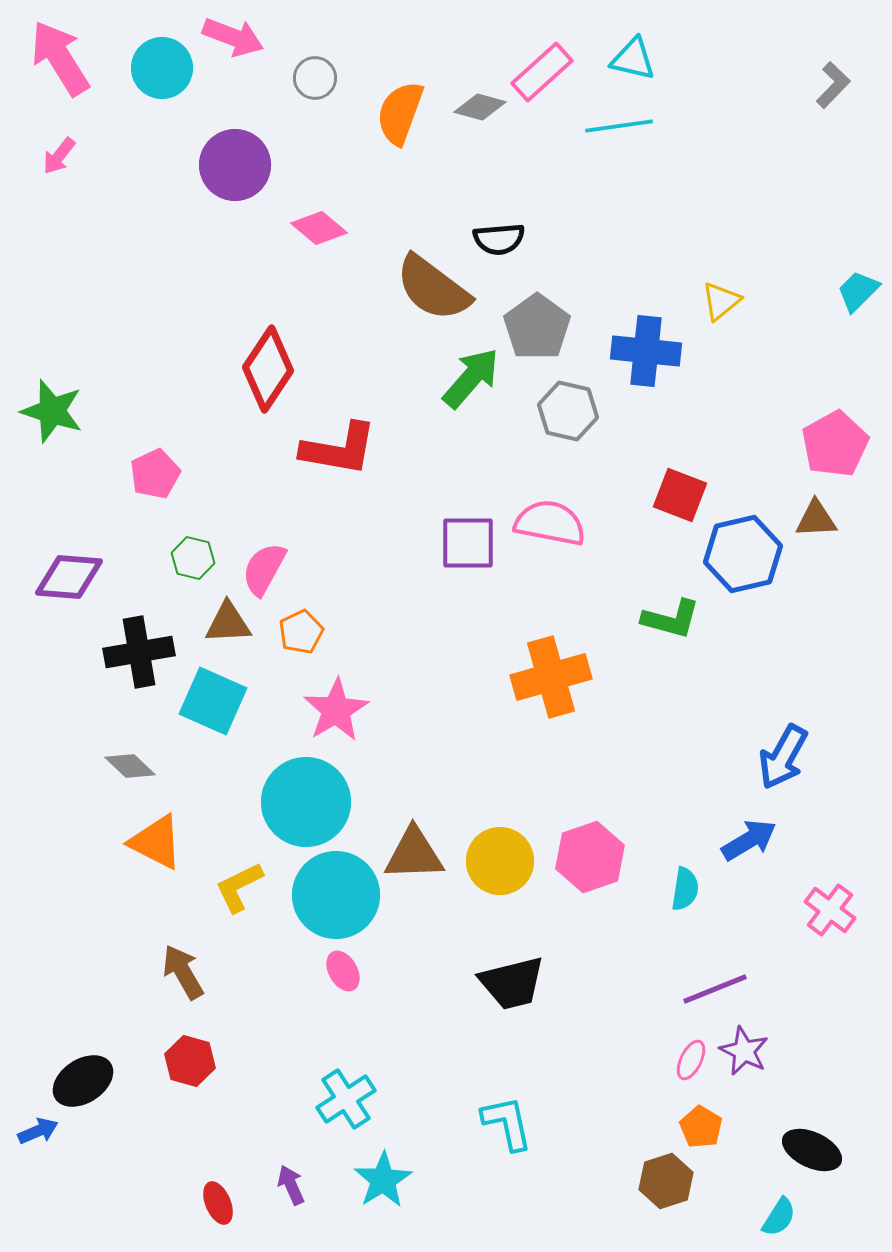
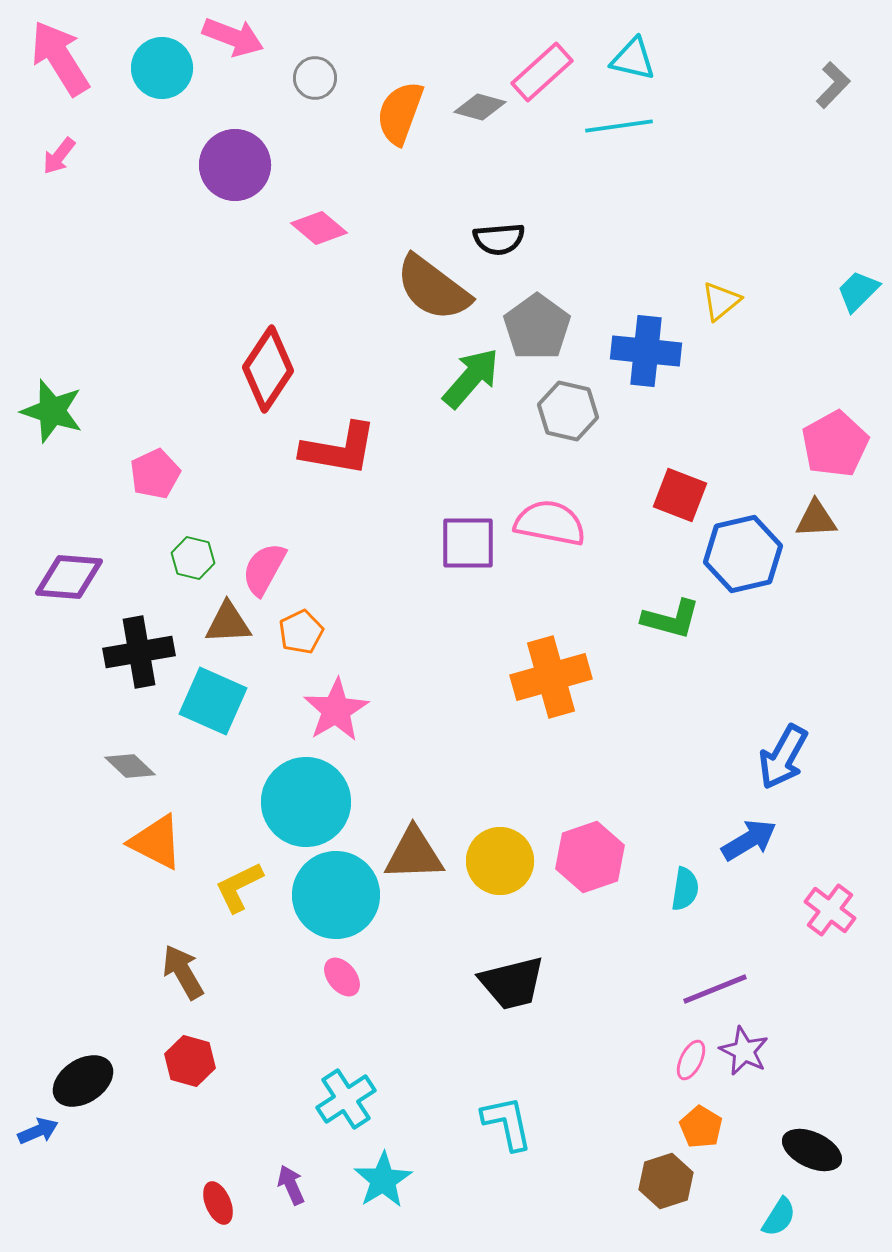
pink ellipse at (343, 971): moved 1 px left, 6 px down; rotated 9 degrees counterclockwise
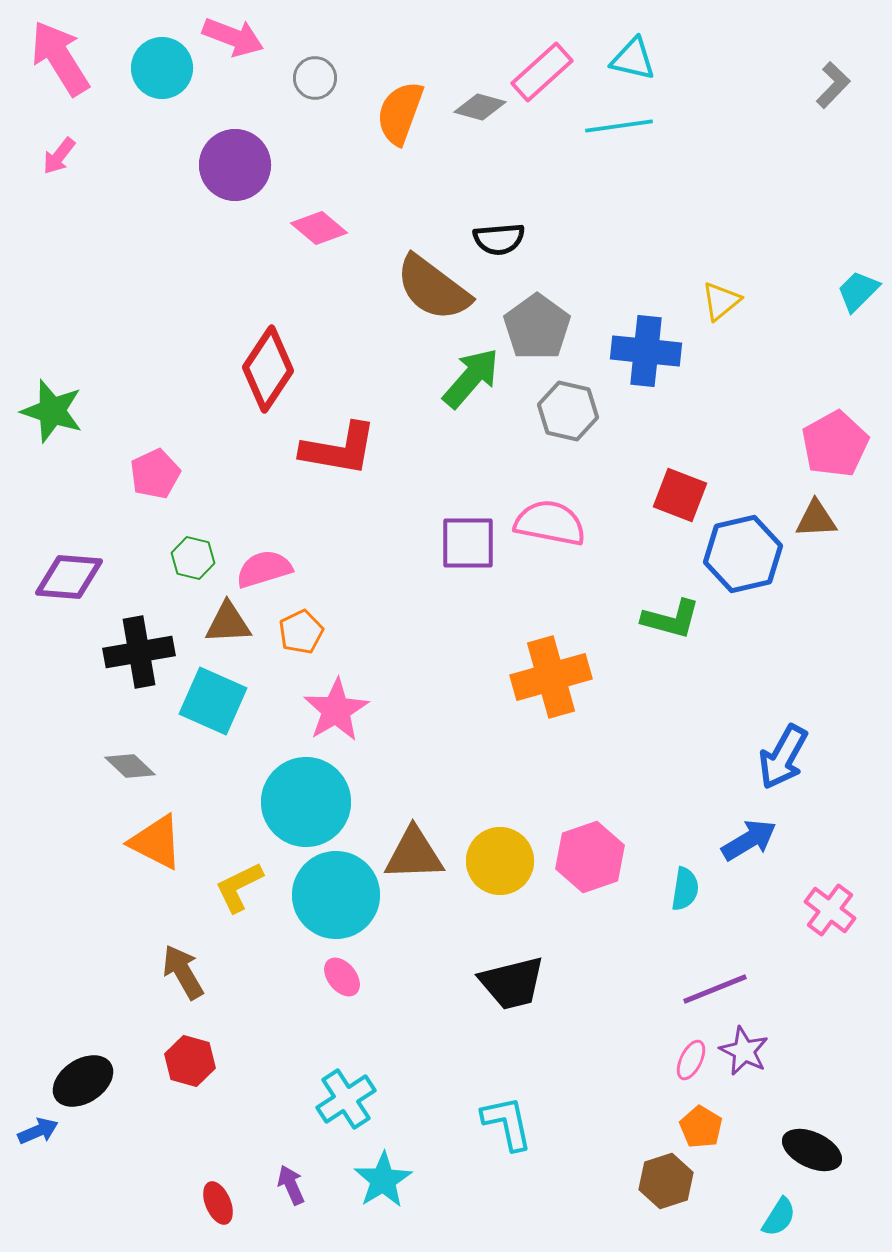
pink semicircle at (264, 569): rotated 44 degrees clockwise
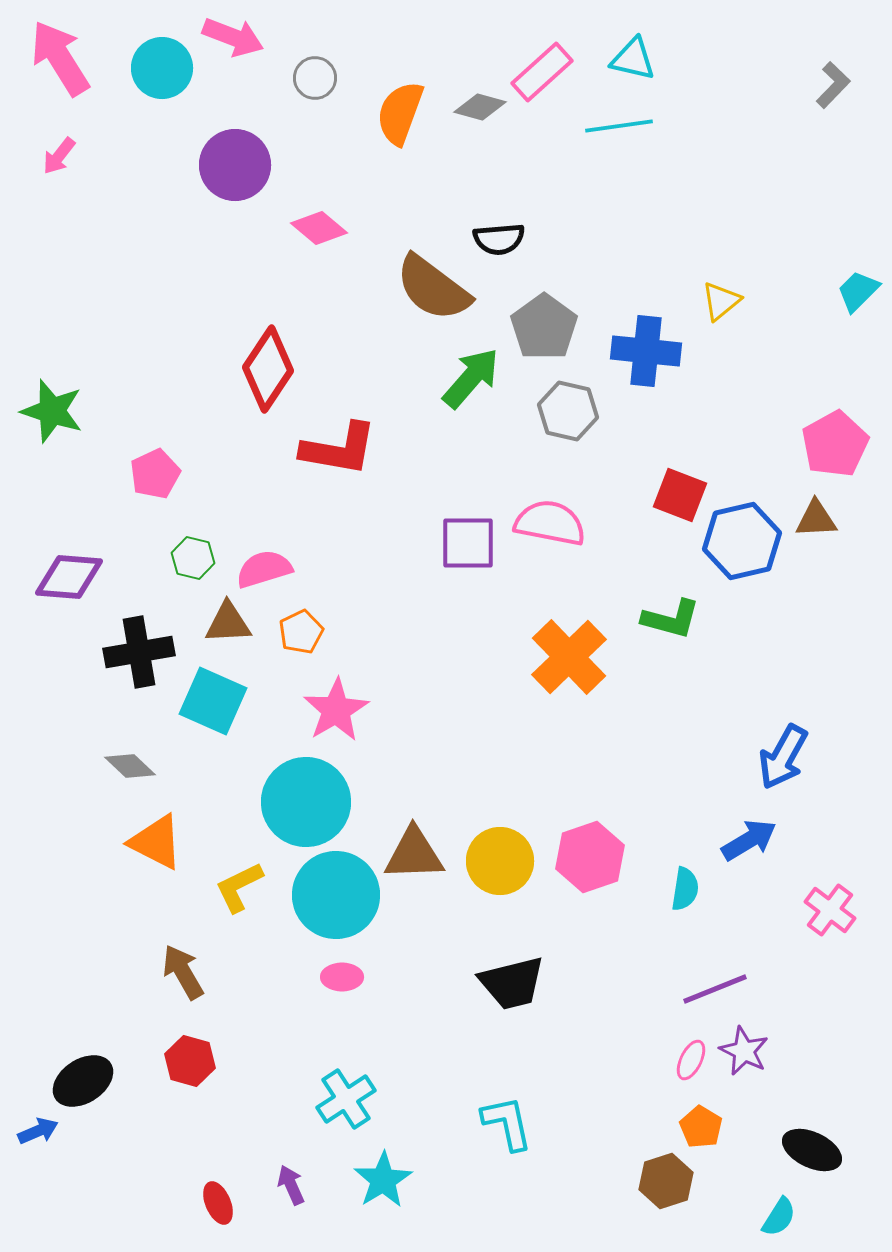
gray pentagon at (537, 327): moved 7 px right
blue hexagon at (743, 554): moved 1 px left, 13 px up
orange cross at (551, 677): moved 18 px right, 20 px up; rotated 28 degrees counterclockwise
pink ellipse at (342, 977): rotated 51 degrees counterclockwise
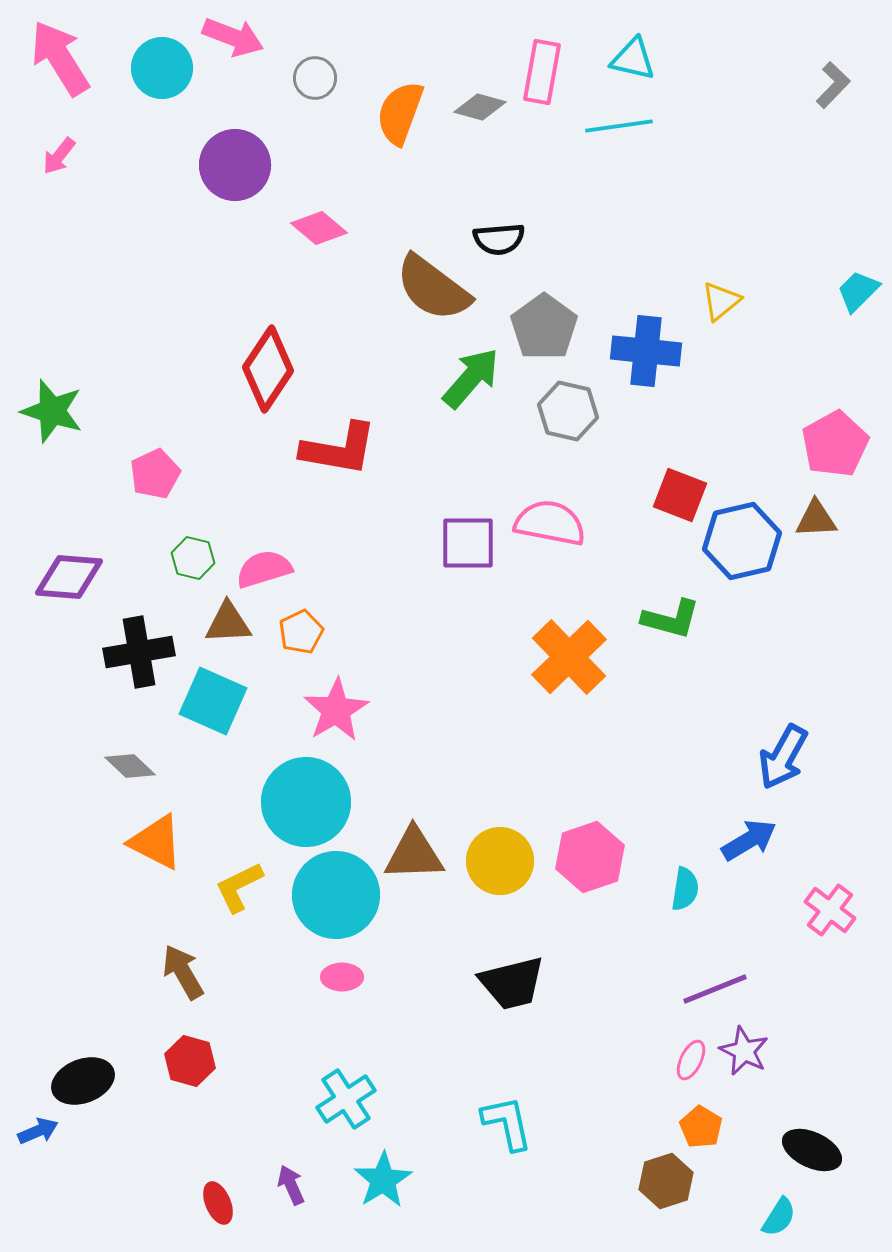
pink rectangle at (542, 72): rotated 38 degrees counterclockwise
black ellipse at (83, 1081): rotated 12 degrees clockwise
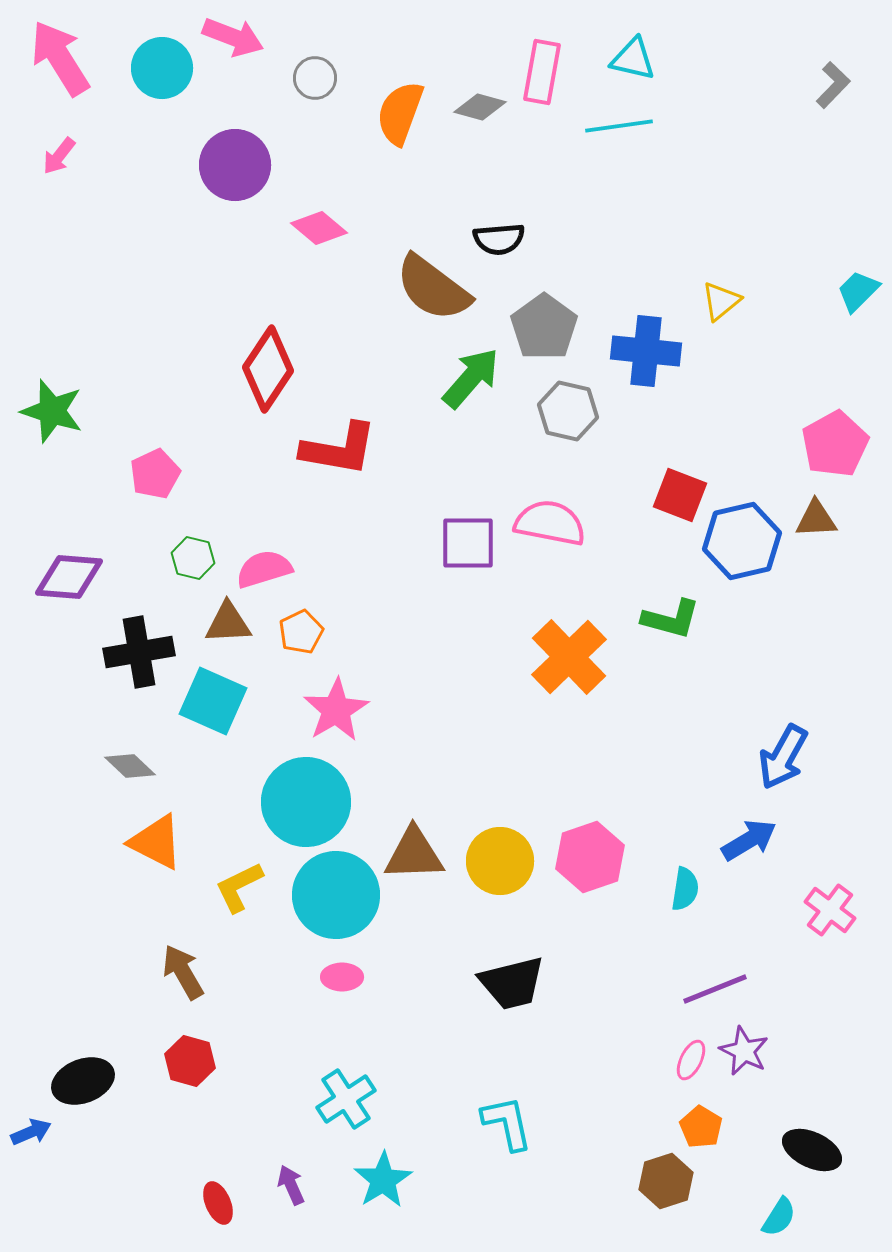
blue arrow at (38, 1131): moved 7 px left, 1 px down
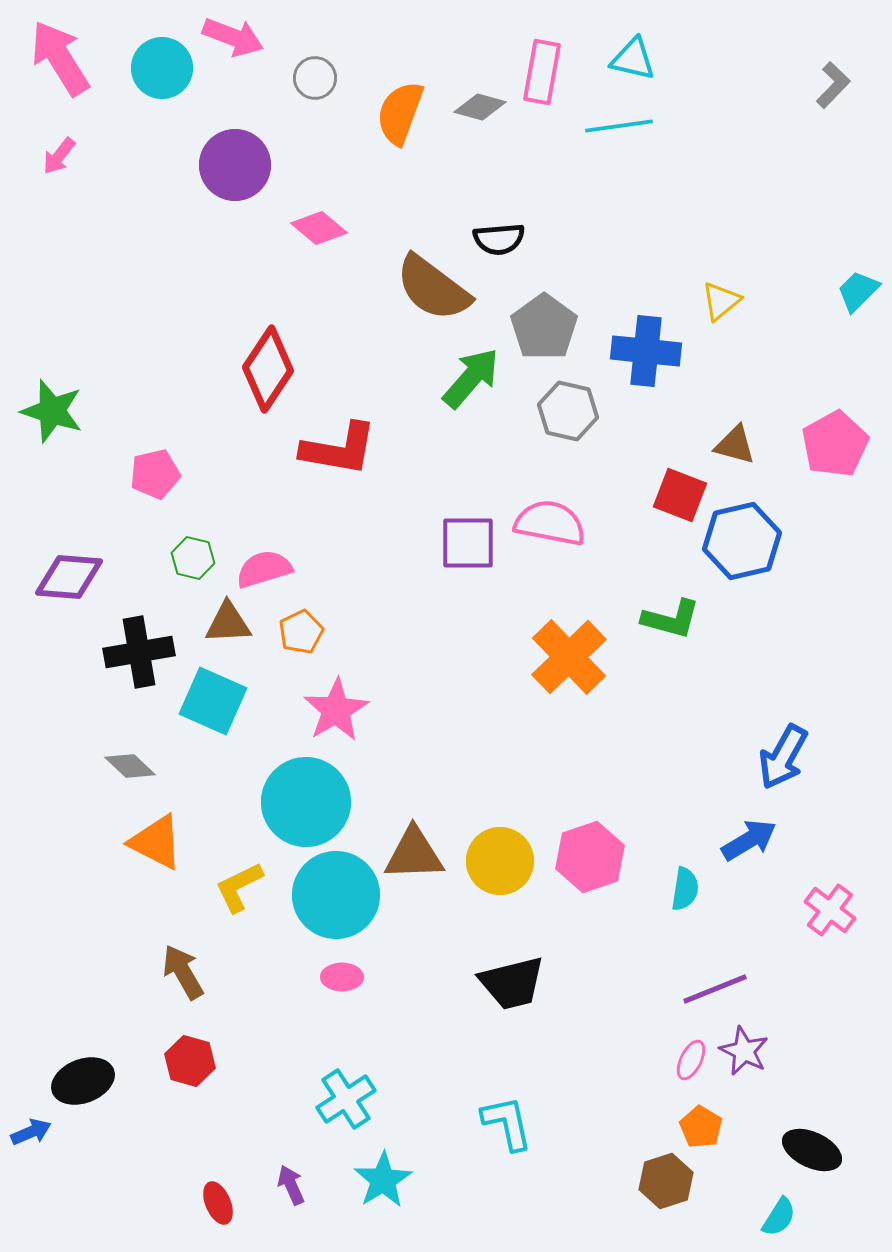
pink pentagon at (155, 474): rotated 12 degrees clockwise
brown triangle at (816, 519): moved 81 px left, 74 px up; rotated 18 degrees clockwise
